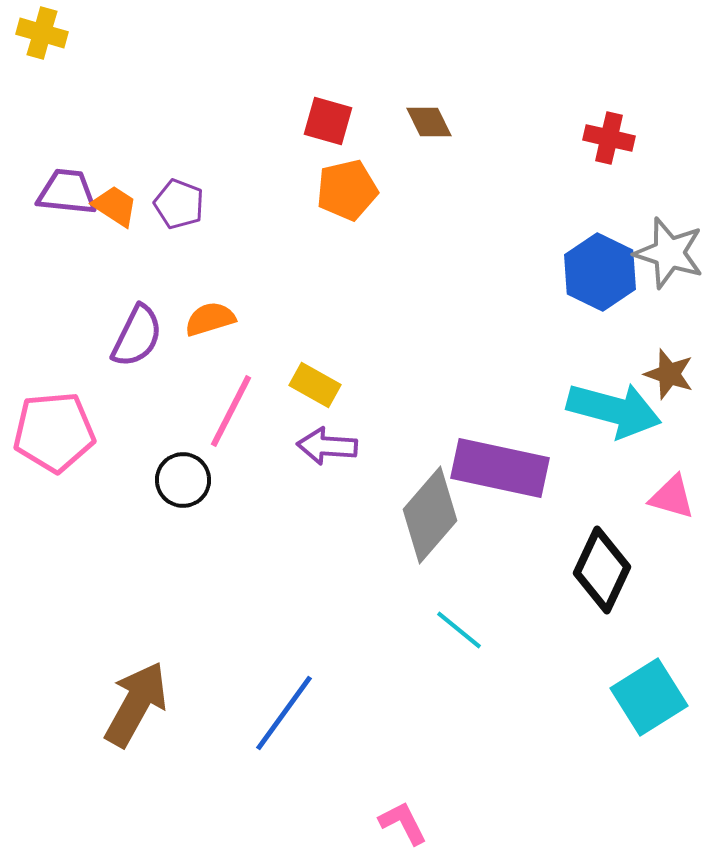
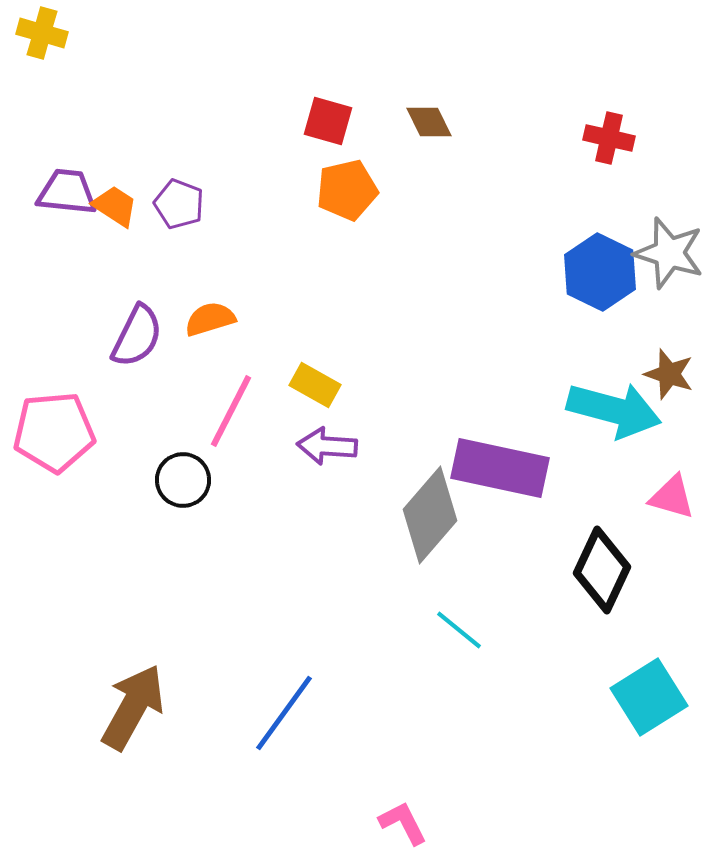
brown arrow: moved 3 px left, 3 px down
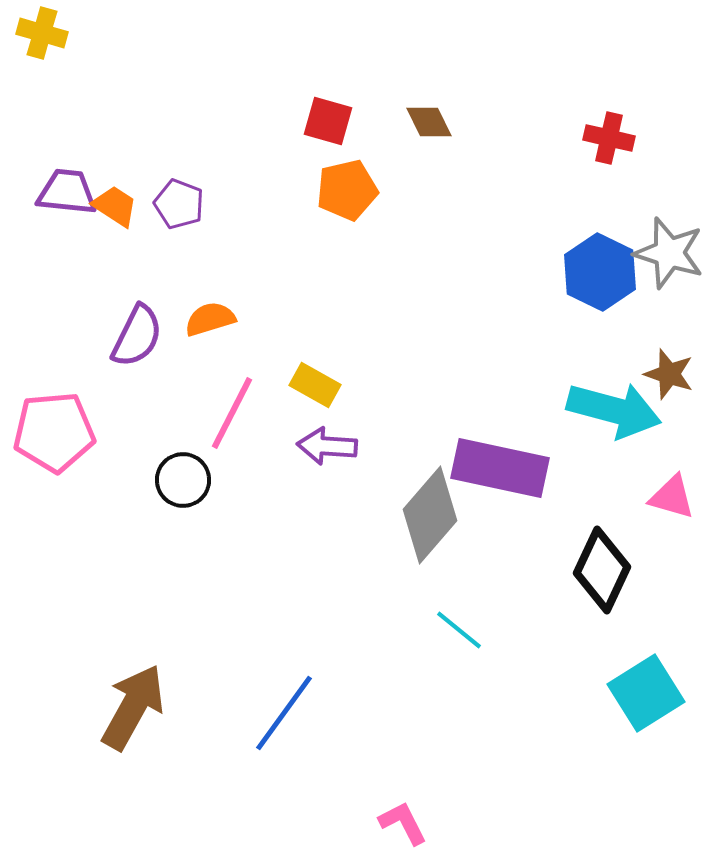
pink line: moved 1 px right, 2 px down
cyan square: moved 3 px left, 4 px up
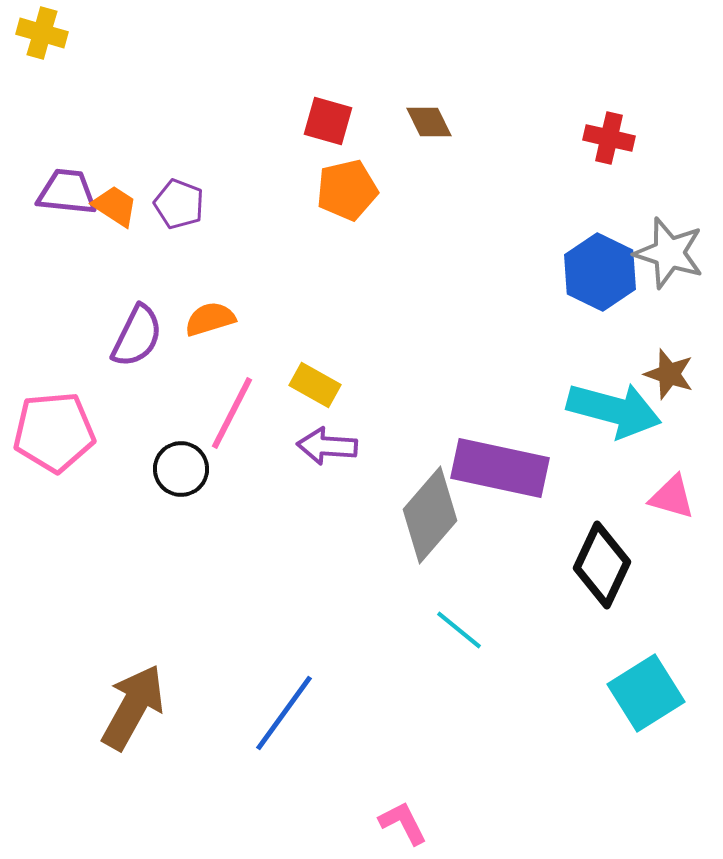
black circle: moved 2 px left, 11 px up
black diamond: moved 5 px up
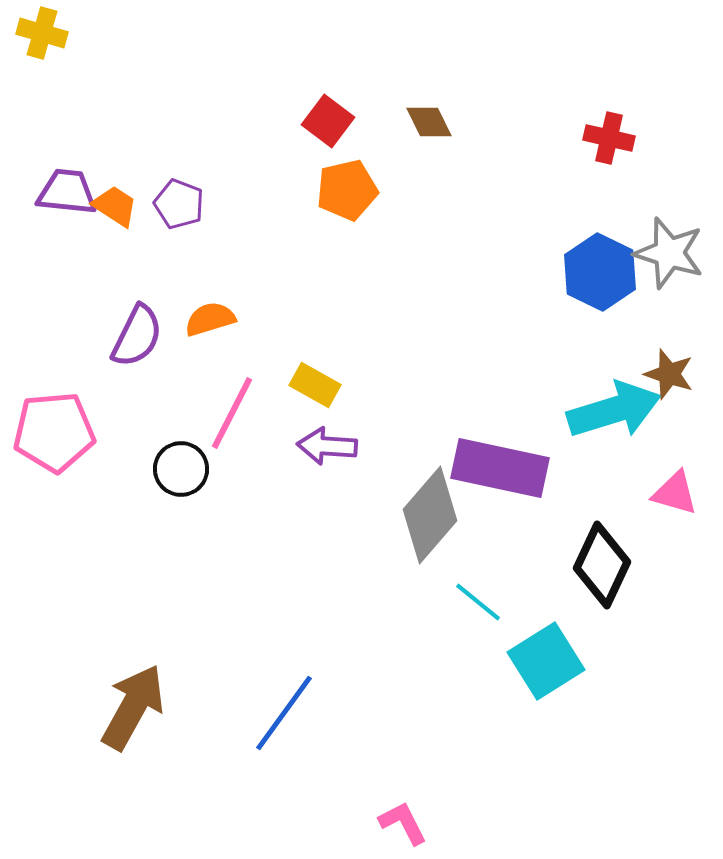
red square: rotated 21 degrees clockwise
cyan arrow: rotated 32 degrees counterclockwise
pink triangle: moved 3 px right, 4 px up
cyan line: moved 19 px right, 28 px up
cyan square: moved 100 px left, 32 px up
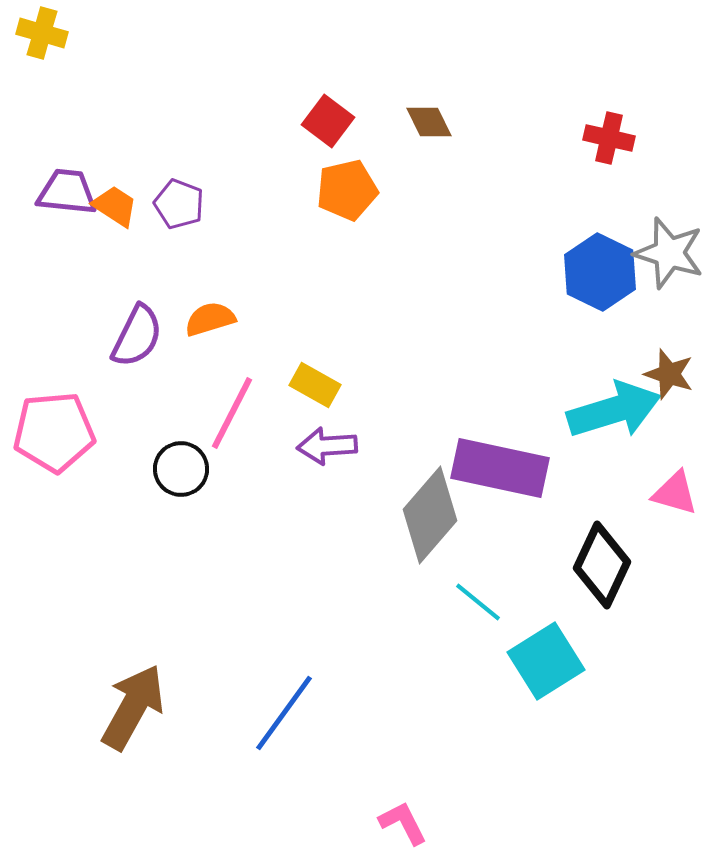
purple arrow: rotated 8 degrees counterclockwise
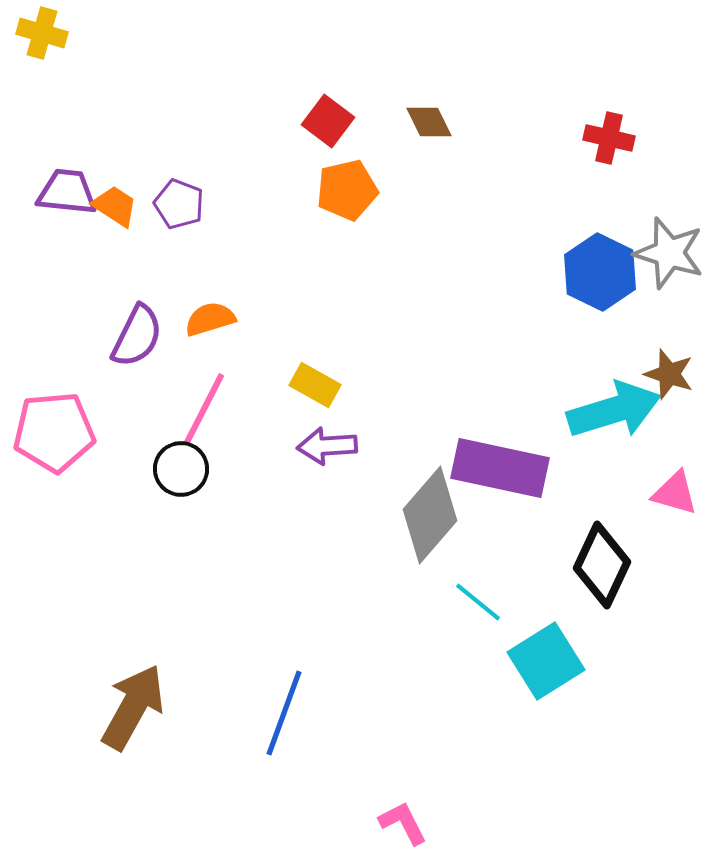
pink line: moved 28 px left, 4 px up
blue line: rotated 16 degrees counterclockwise
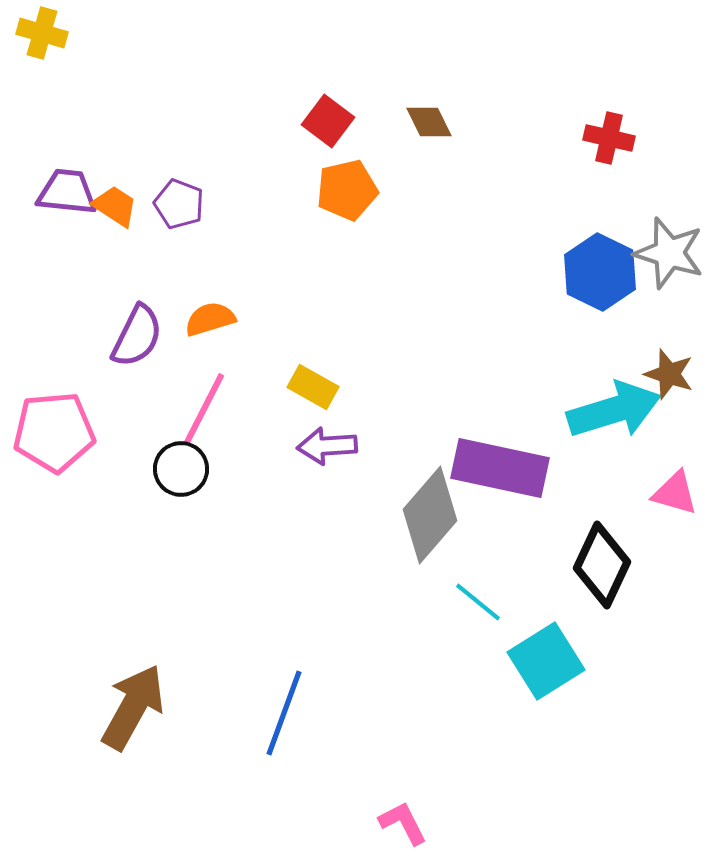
yellow rectangle: moved 2 px left, 2 px down
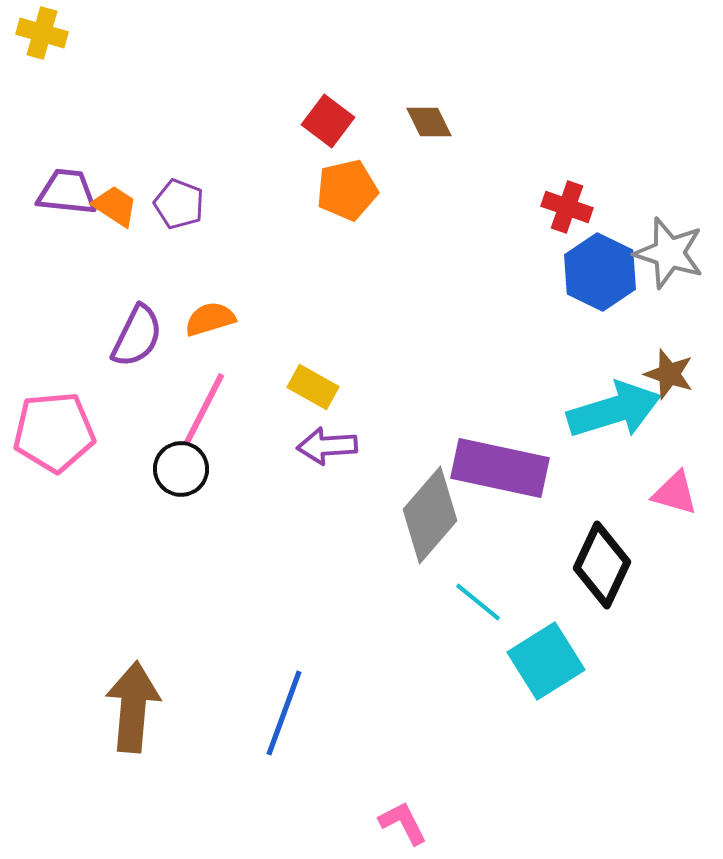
red cross: moved 42 px left, 69 px down; rotated 6 degrees clockwise
brown arrow: rotated 24 degrees counterclockwise
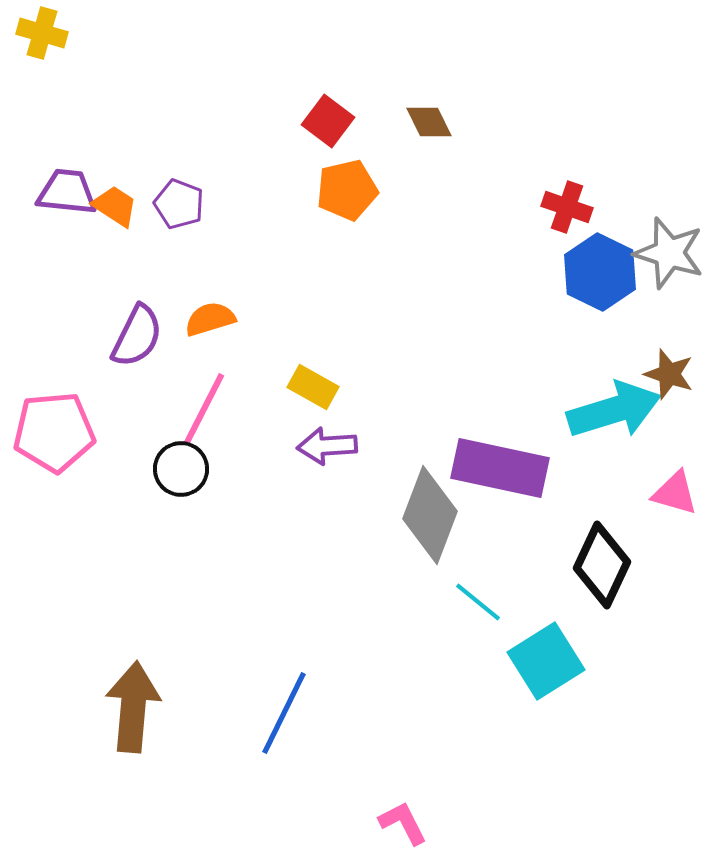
gray diamond: rotated 20 degrees counterclockwise
blue line: rotated 6 degrees clockwise
